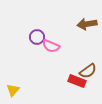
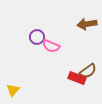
red rectangle: moved 3 px up
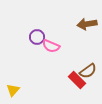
red rectangle: moved 2 px down; rotated 24 degrees clockwise
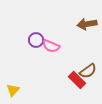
purple circle: moved 1 px left, 3 px down
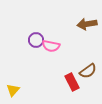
pink semicircle: rotated 12 degrees counterclockwise
red rectangle: moved 5 px left, 2 px down; rotated 18 degrees clockwise
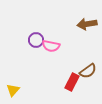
red rectangle: rotated 54 degrees clockwise
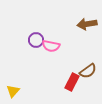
yellow triangle: moved 1 px down
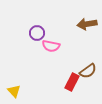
purple circle: moved 1 px right, 7 px up
yellow triangle: moved 1 px right; rotated 24 degrees counterclockwise
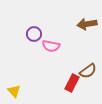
purple circle: moved 3 px left, 1 px down
red rectangle: moved 1 px down
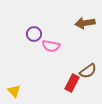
brown arrow: moved 2 px left, 1 px up
